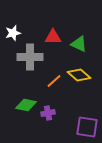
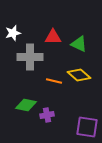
orange line: rotated 56 degrees clockwise
purple cross: moved 1 px left, 2 px down
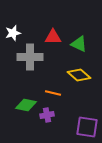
orange line: moved 1 px left, 12 px down
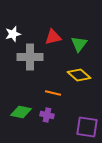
white star: moved 1 px down
red triangle: rotated 12 degrees counterclockwise
green triangle: rotated 42 degrees clockwise
green diamond: moved 5 px left, 7 px down
purple cross: rotated 24 degrees clockwise
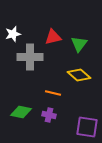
purple cross: moved 2 px right
